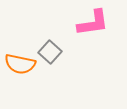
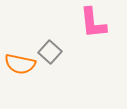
pink L-shape: rotated 92 degrees clockwise
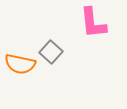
gray square: moved 1 px right
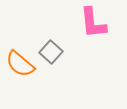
orange semicircle: rotated 28 degrees clockwise
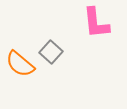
pink L-shape: moved 3 px right
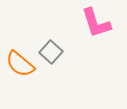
pink L-shape: rotated 12 degrees counterclockwise
